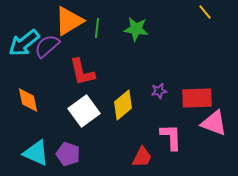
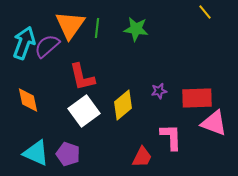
orange triangle: moved 1 px right, 4 px down; rotated 24 degrees counterclockwise
cyan arrow: rotated 148 degrees clockwise
red L-shape: moved 5 px down
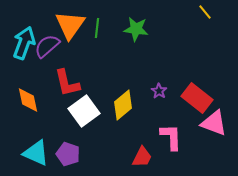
red L-shape: moved 15 px left, 6 px down
purple star: rotated 28 degrees counterclockwise
red rectangle: rotated 40 degrees clockwise
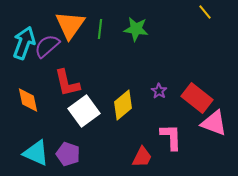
green line: moved 3 px right, 1 px down
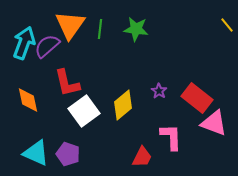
yellow line: moved 22 px right, 13 px down
